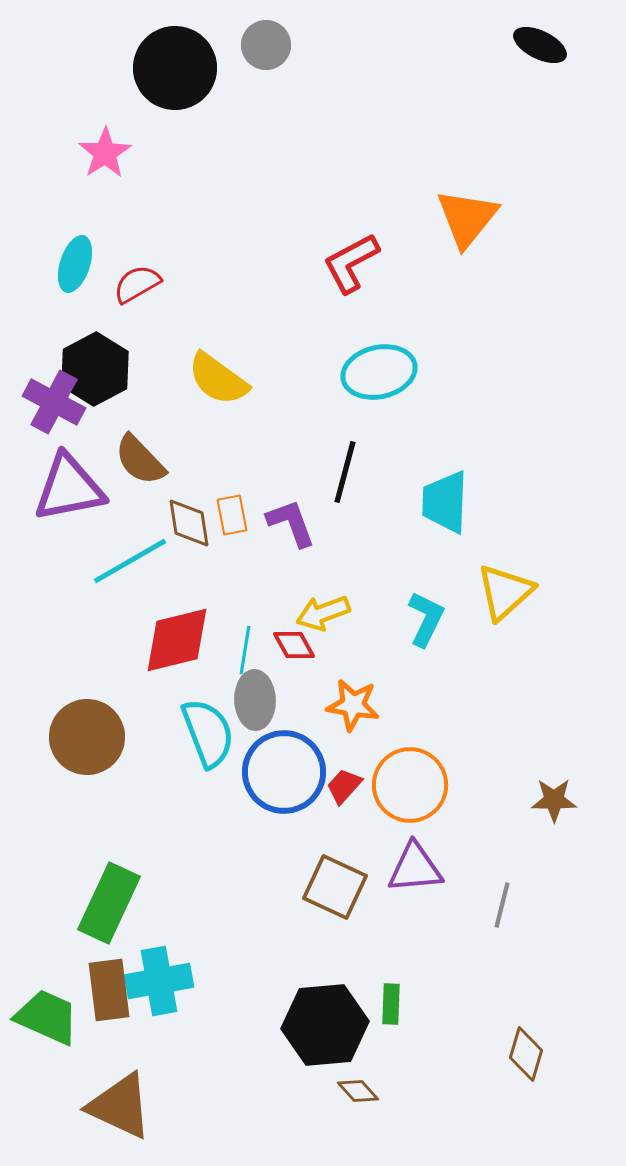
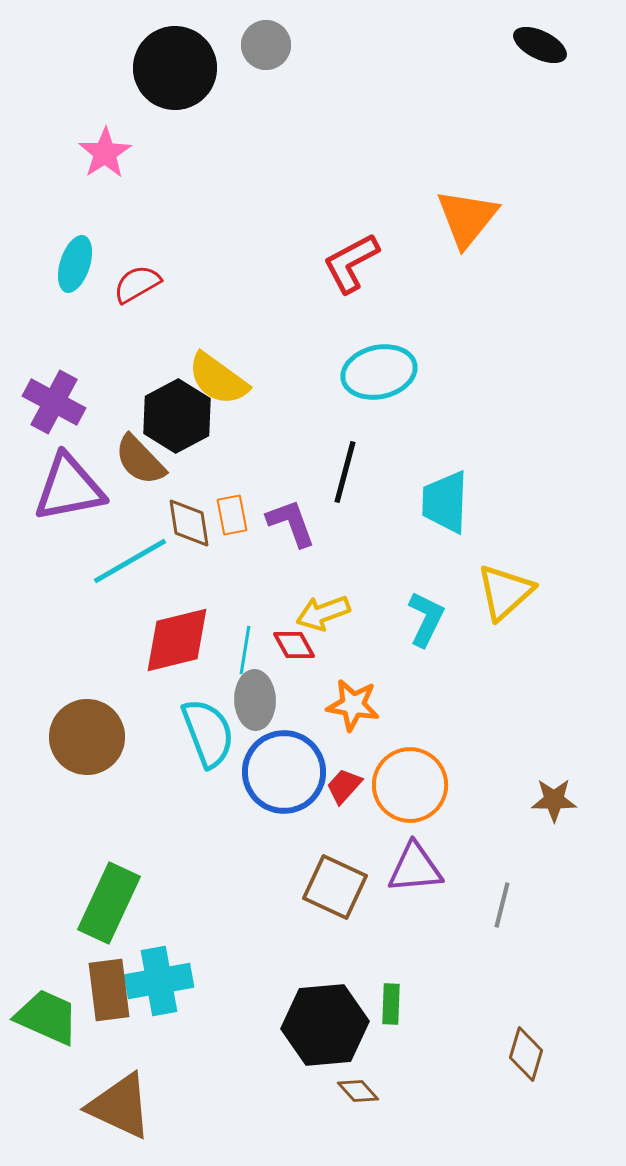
black hexagon at (95, 369): moved 82 px right, 47 px down
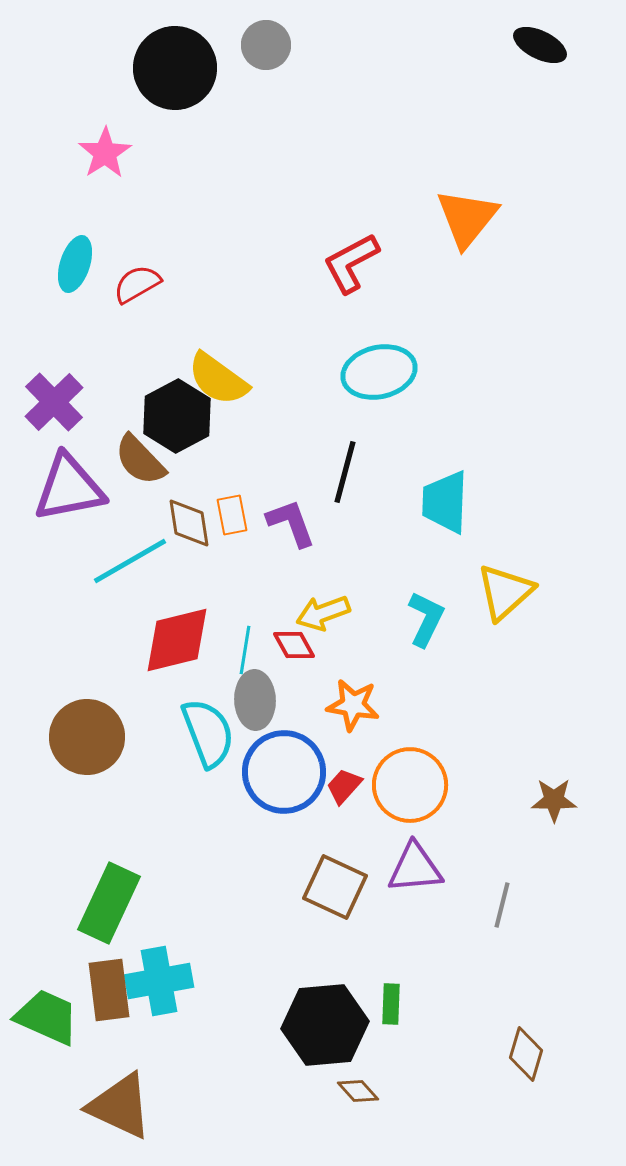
purple cross at (54, 402): rotated 18 degrees clockwise
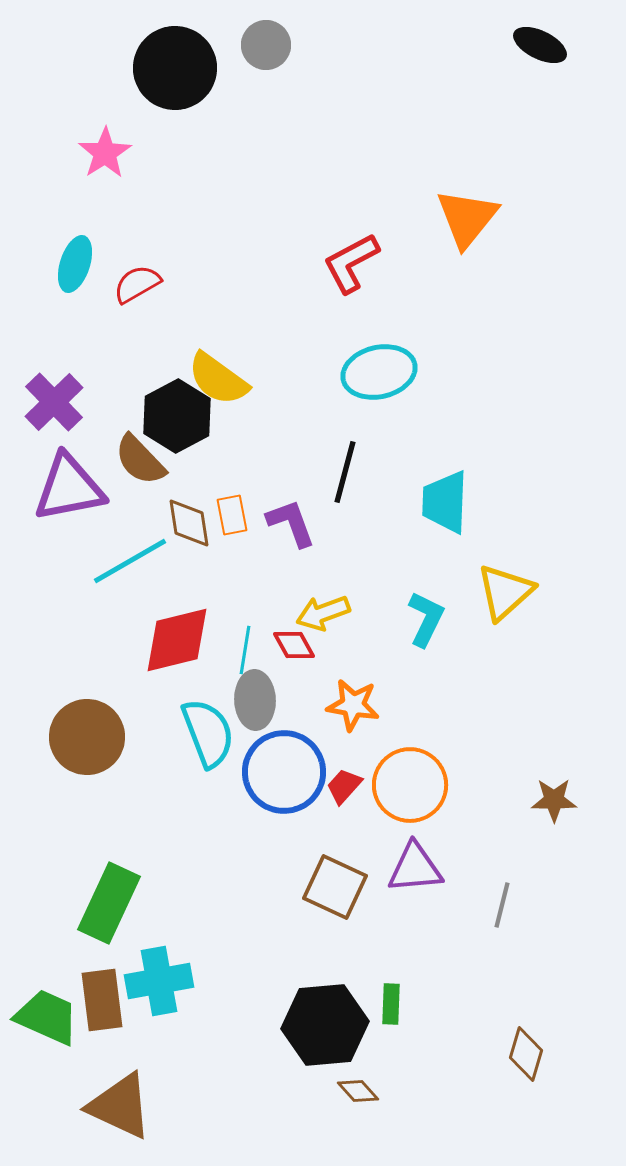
brown rectangle at (109, 990): moved 7 px left, 10 px down
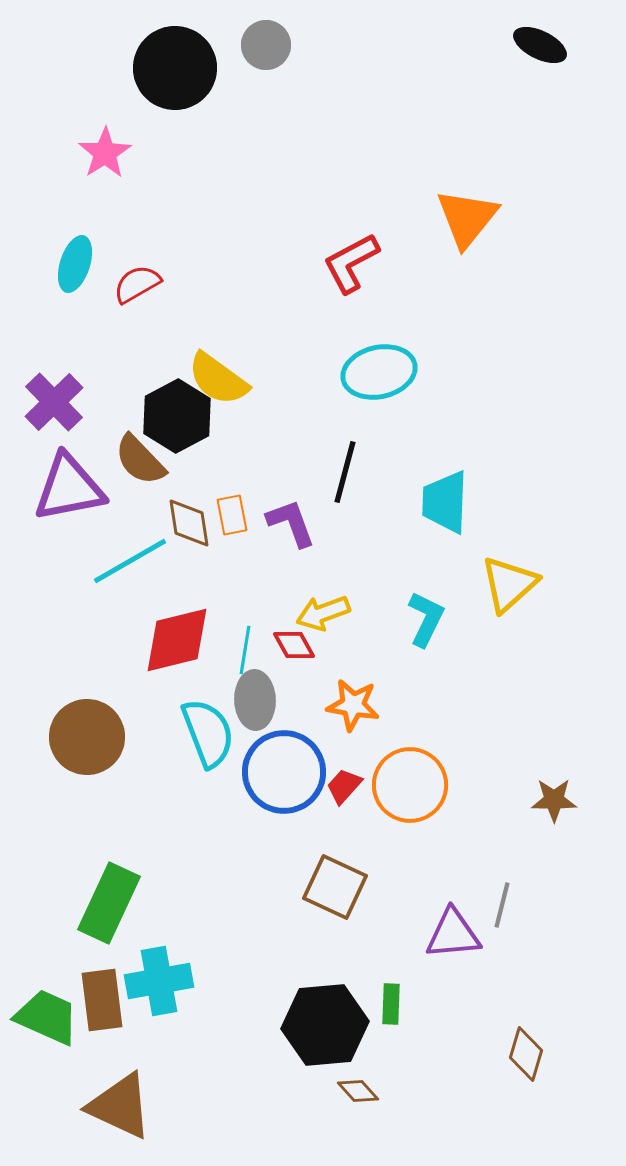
yellow triangle at (505, 592): moved 4 px right, 8 px up
purple triangle at (415, 868): moved 38 px right, 66 px down
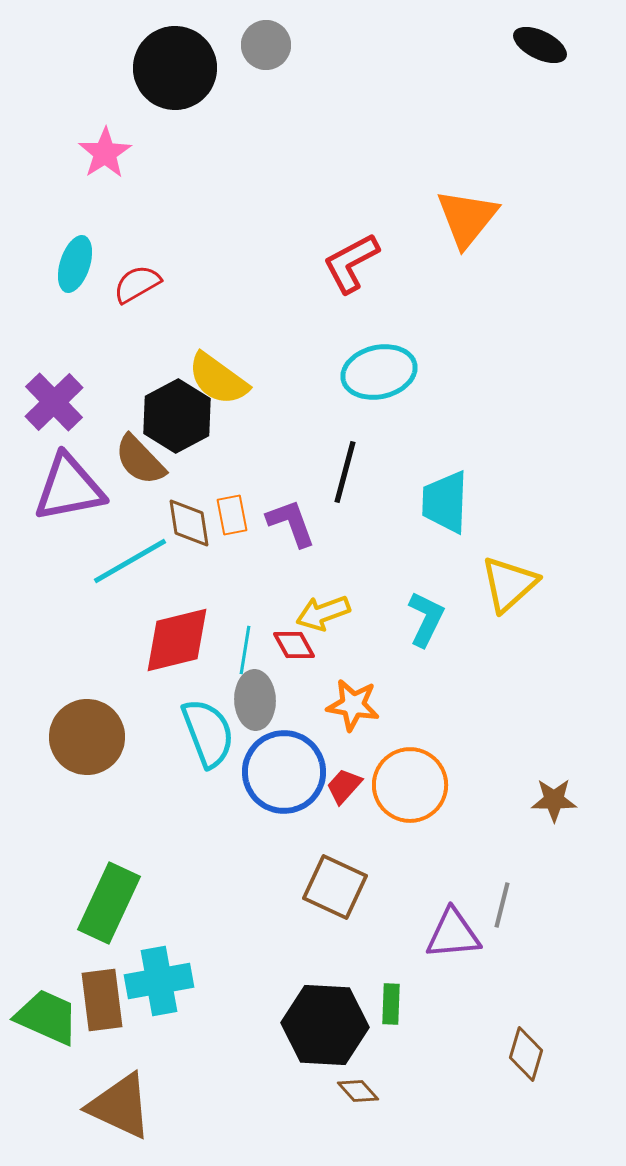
black hexagon at (325, 1025): rotated 8 degrees clockwise
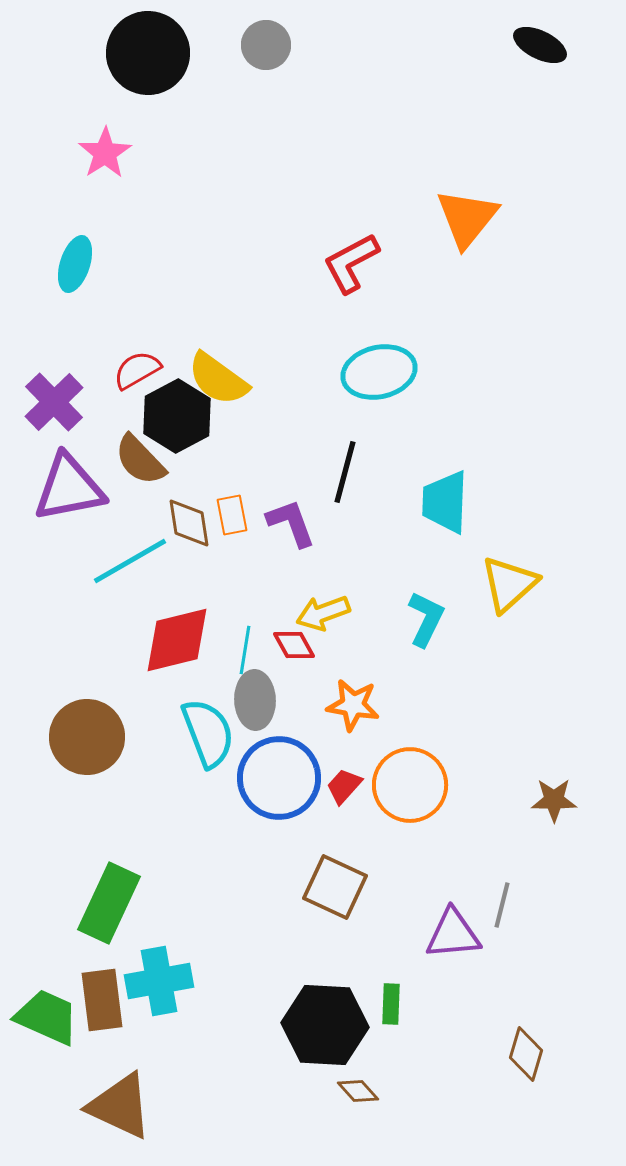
black circle at (175, 68): moved 27 px left, 15 px up
red semicircle at (137, 284): moved 86 px down
blue circle at (284, 772): moved 5 px left, 6 px down
